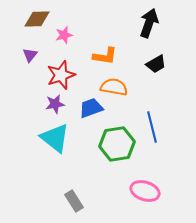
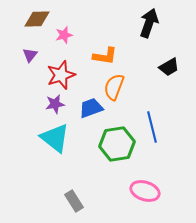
black trapezoid: moved 13 px right, 3 px down
orange semicircle: rotated 80 degrees counterclockwise
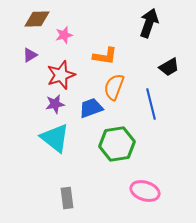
purple triangle: rotated 21 degrees clockwise
blue line: moved 1 px left, 23 px up
gray rectangle: moved 7 px left, 3 px up; rotated 25 degrees clockwise
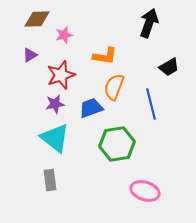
gray rectangle: moved 17 px left, 18 px up
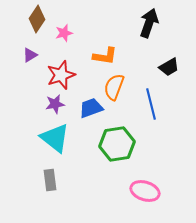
brown diamond: rotated 56 degrees counterclockwise
pink star: moved 2 px up
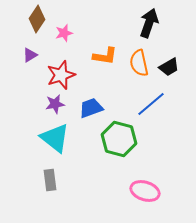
orange semicircle: moved 25 px right, 24 px up; rotated 32 degrees counterclockwise
blue line: rotated 64 degrees clockwise
green hexagon: moved 2 px right, 5 px up; rotated 24 degrees clockwise
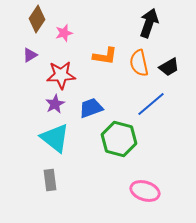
red star: rotated 16 degrees clockwise
purple star: rotated 18 degrees counterclockwise
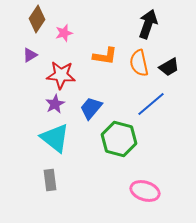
black arrow: moved 1 px left, 1 px down
red star: rotated 8 degrees clockwise
blue trapezoid: rotated 30 degrees counterclockwise
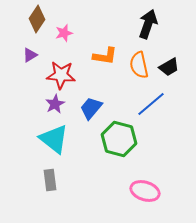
orange semicircle: moved 2 px down
cyan triangle: moved 1 px left, 1 px down
